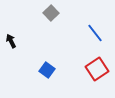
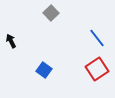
blue line: moved 2 px right, 5 px down
blue square: moved 3 px left
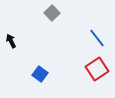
gray square: moved 1 px right
blue square: moved 4 px left, 4 px down
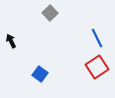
gray square: moved 2 px left
blue line: rotated 12 degrees clockwise
red square: moved 2 px up
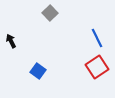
blue square: moved 2 px left, 3 px up
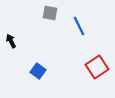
gray square: rotated 35 degrees counterclockwise
blue line: moved 18 px left, 12 px up
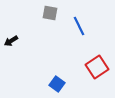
black arrow: rotated 96 degrees counterclockwise
blue square: moved 19 px right, 13 px down
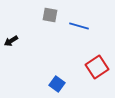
gray square: moved 2 px down
blue line: rotated 48 degrees counterclockwise
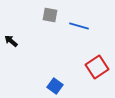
black arrow: rotated 72 degrees clockwise
blue square: moved 2 px left, 2 px down
